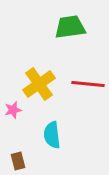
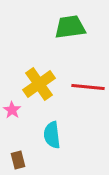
red line: moved 3 px down
pink star: moved 1 px left; rotated 24 degrees counterclockwise
brown rectangle: moved 1 px up
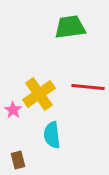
yellow cross: moved 10 px down
pink star: moved 1 px right
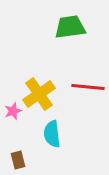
pink star: moved 1 px down; rotated 18 degrees clockwise
cyan semicircle: moved 1 px up
